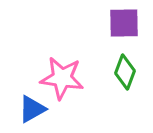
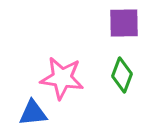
green diamond: moved 3 px left, 3 px down
blue triangle: moved 1 px right, 4 px down; rotated 24 degrees clockwise
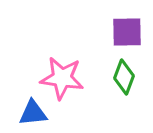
purple square: moved 3 px right, 9 px down
green diamond: moved 2 px right, 2 px down
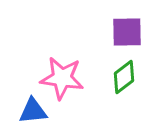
green diamond: rotated 32 degrees clockwise
blue triangle: moved 2 px up
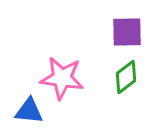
green diamond: moved 2 px right
blue triangle: moved 4 px left; rotated 12 degrees clockwise
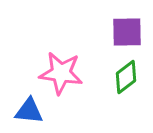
pink star: moved 1 px left, 5 px up
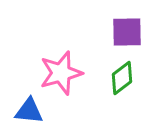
pink star: rotated 24 degrees counterclockwise
green diamond: moved 4 px left, 1 px down
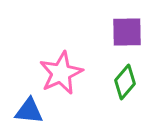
pink star: rotated 9 degrees counterclockwise
green diamond: moved 3 px right, 4 px down; rotated 12 degrees counterclockwise
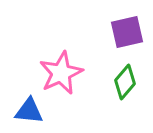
purple square: rotated 12 degrees counterclockwise
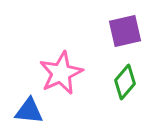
purple square: moved 2 px left, 1 px up
